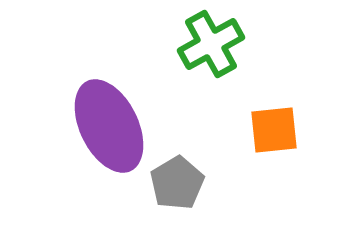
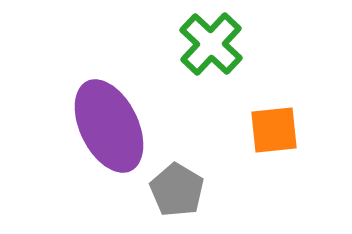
green cross: rotated 18 degrees counterclockwise
gray pentagon: moved 7 px down; rotated 10 degrees counterclockwise
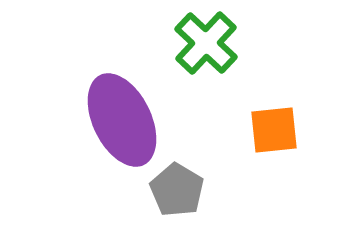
green cross: moved 5 px left, 1 px up
purple ellipse: moved 13 px right, 6 px up
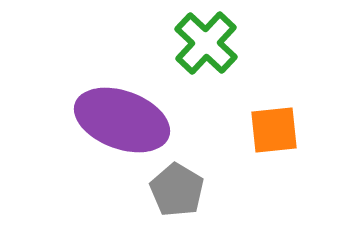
purple ellipse: rotated 44 degrees counterclockwise
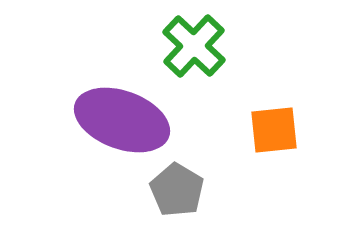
green cross: moved 12 px left, 3 px down
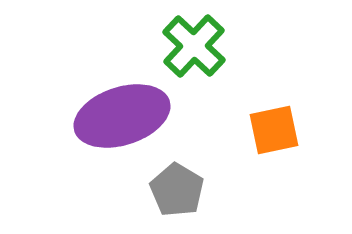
purple ellipse: moved 4 px up; rotated 38 degrees counterclockwise
orange square: rotated 6 degrees counterclockwise
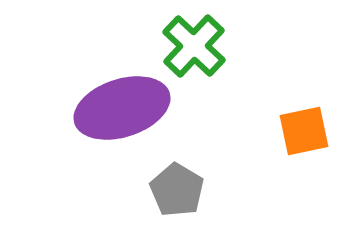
purple ellipse: moved 8 px up
orange square: moved 30 px right, 1 px down
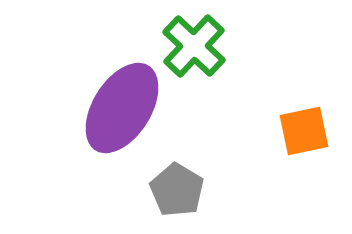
purple ellipse: rotated 40 degrees counterclockwise
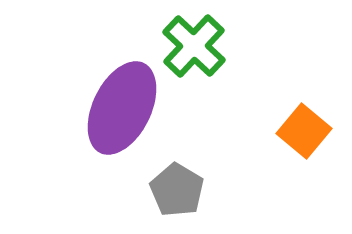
purple ellipse: rotated 6 degrees counterclockwise
orange square: rotated 38 degrees counterclockwise
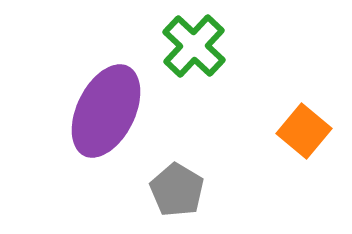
purple ellipse: moved 16 px left, 3 px down
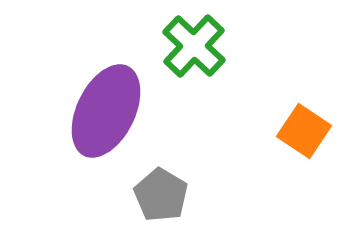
orange square: rotated 6 degrees counterclockwise
gray pentagon: moved 16 px left, 5 px down
